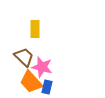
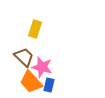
yellow rectangle: rotated 18 degrees clockwise
blue rectangle: moved 2 px right, 2 px up
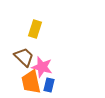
orange trapezoid: rotated 30 degrees clockwise
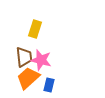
brown trapezoid: rotated 40 degrees clockwise
pink star: moved 1 px left, 7 px up
orange trapezoid: moved 3 px left, 4 px up; rotated 60 degrees clockwise
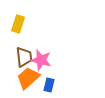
yellow rectangle: moved 17 px left, 5 px up
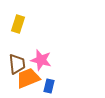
brown trapezoid: moved 7 px left, 7 px down
orange trapezoid: rotated 20 degrees clockwise
blue rectangle: moved 1 px down
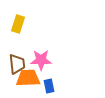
pink star: rotated 15 degrees counterclockwise
orange trapezoid: rotated 20 degrees clockwise
blue rectangle: rotated 24 degrees counterclockwise
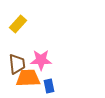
yellow rectangle: rotated 24 degrees clockwise
